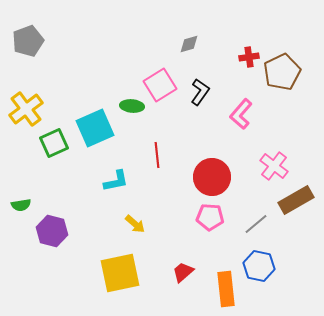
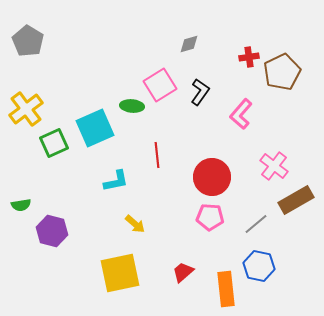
gray pentagon: rotated 20 degrees counterclockwise
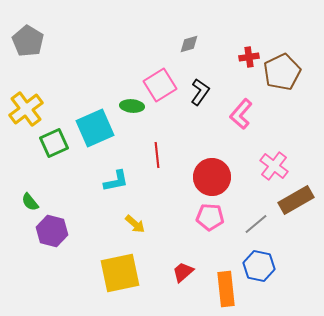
green semicircle: moved 9 px right, 3 px up; rotated 60 degrees clockwise
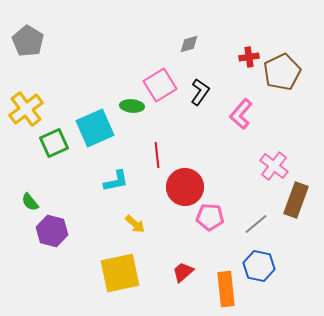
red circle: moved 27 px left, 10 px down
brown rectangle: rotated 40 degrees counterclockwise
